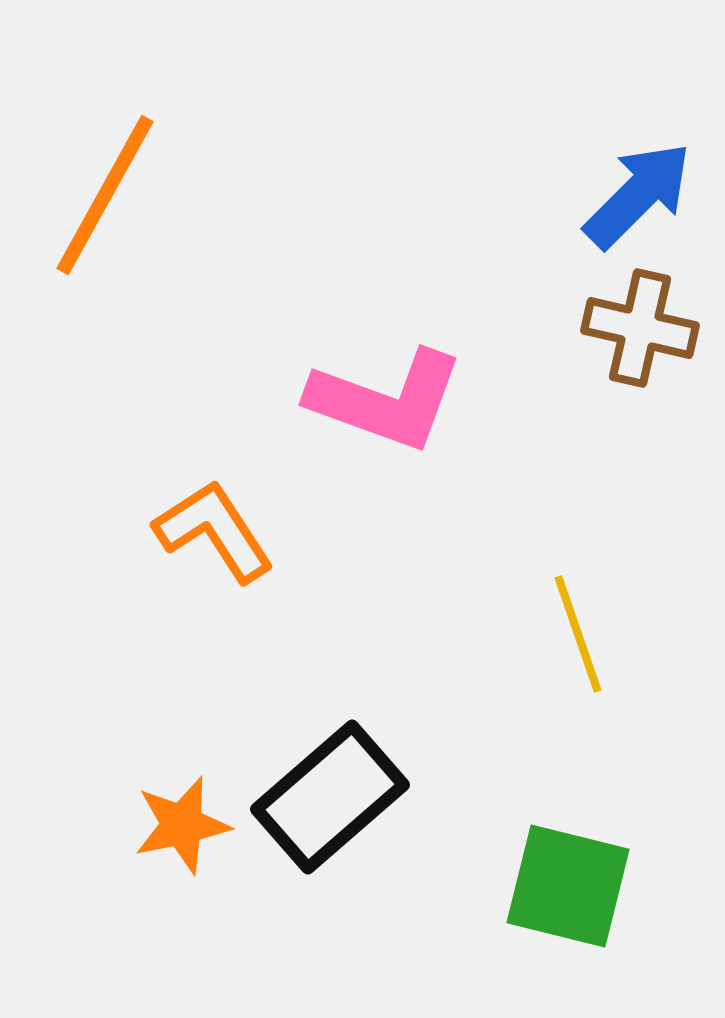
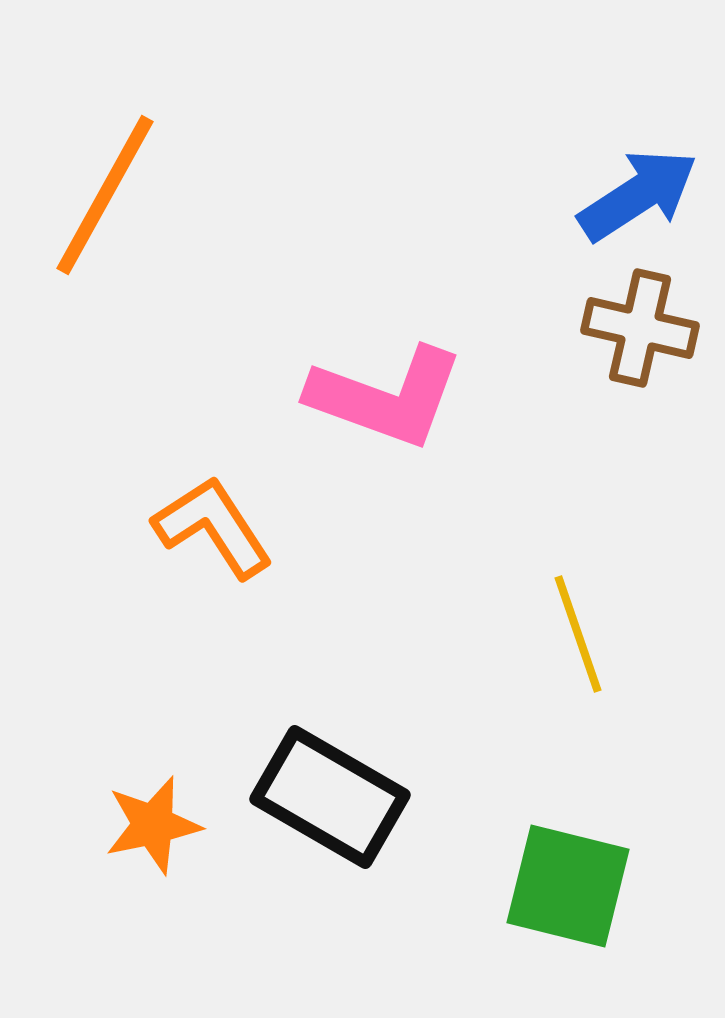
blue arrow: rotated 12 degrees clockwise
pink L-shape: moved 3 px up
orange L-shape: moved 1 px left, 4 px up
black rectangle: rotated 71 degrees clockwise
orange star: moved 29 px left
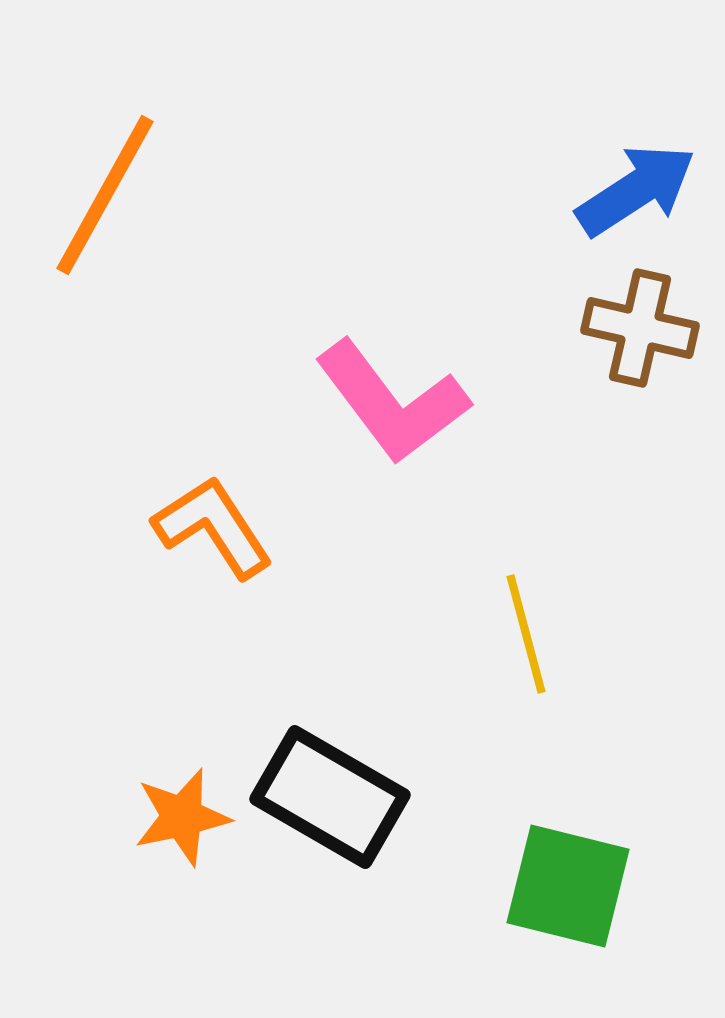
blue arrow: moved 2 px left, 5 px up
pink L-shape: moved 6 px right, 5 px down; rotated 33 degrees clockwise
yellow line: moved 52 px left; rotated 4 degrees clockwise
orange star: moved 29 px right, 8 px up
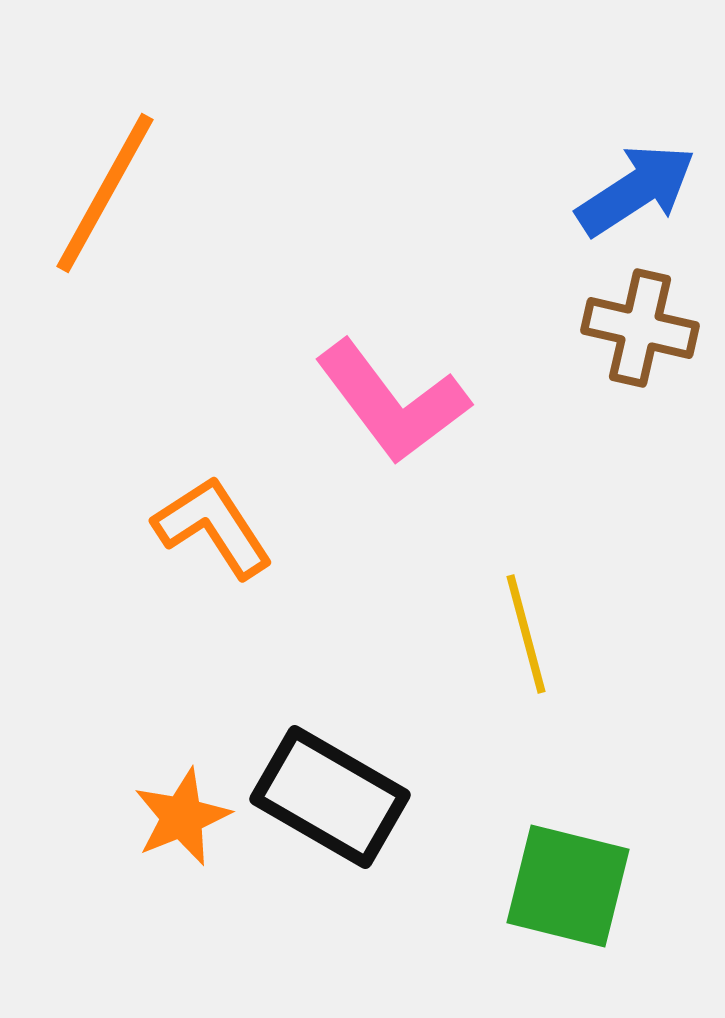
orange line: moved 2 px up
orange star: rotated 10 degrees counterclockwise
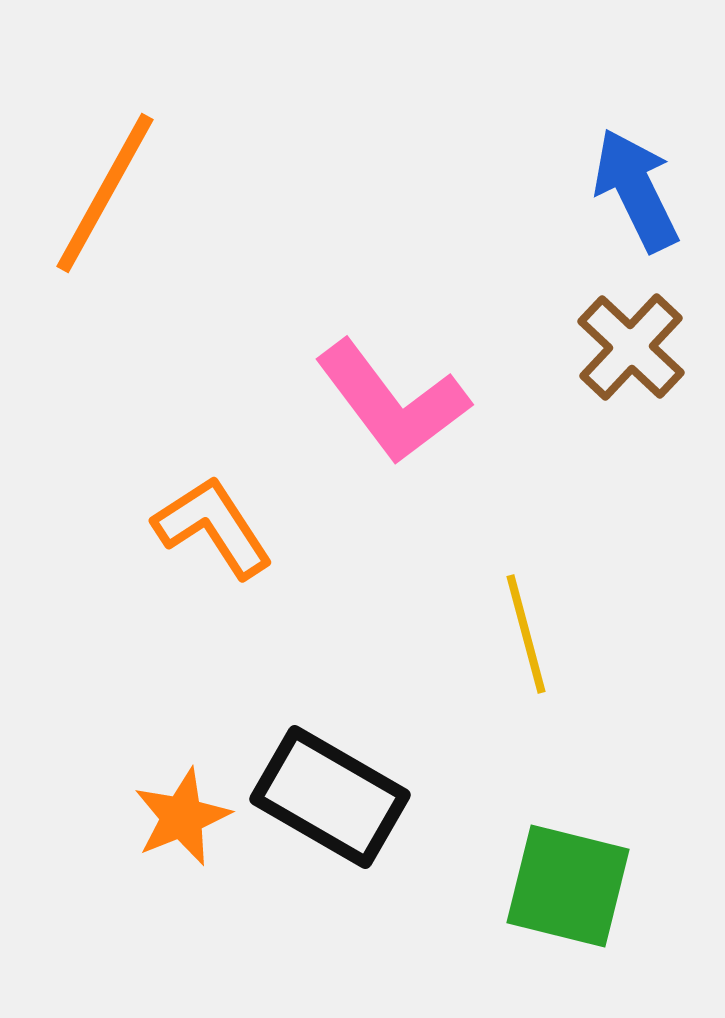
blue arrow: rotated 83 degrees counterclockwise
brown cross: moved 9 px left, 19 px down; rotated 30 degrees clockwise
